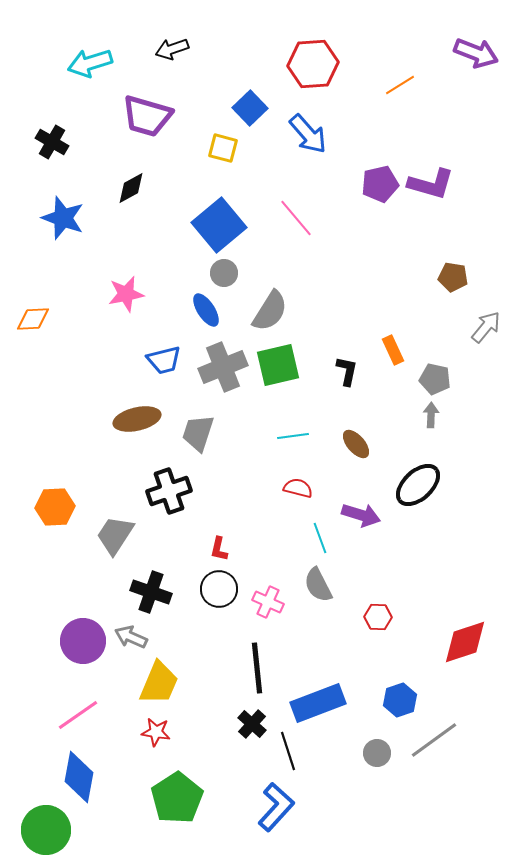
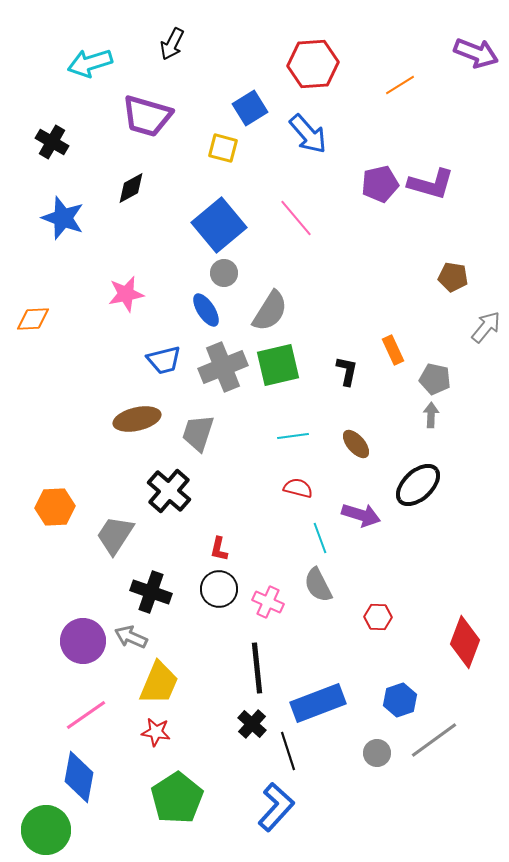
black arrow at (172, 49): moved 5 px up; rotated 44 degrees counterclockwise
blue square at (250, 108): rotated 12 degrees clockwise
black cross at (169, 491): rotated 30 degrees counterclockwise
red diamond at (465, 642): rotated 51 degrees counterclockwise
pink line at (78, 715): moved 8 px right
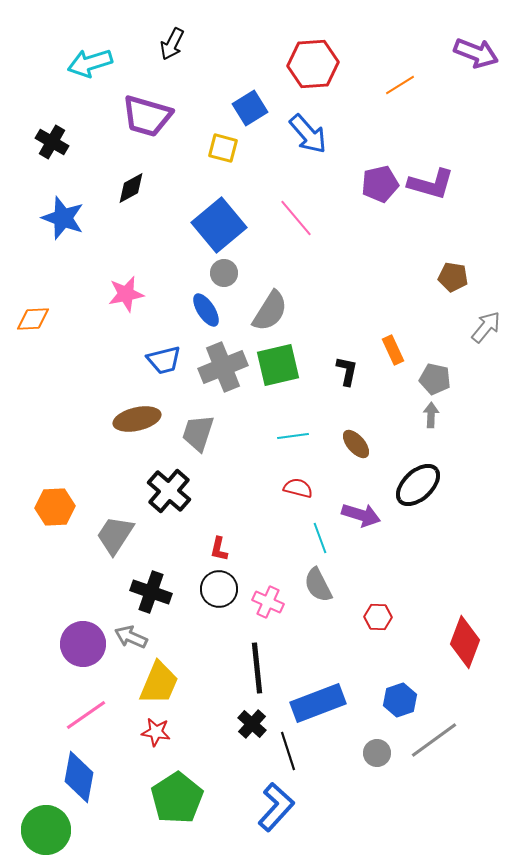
purple circle at (83, 641): moved 3 px down
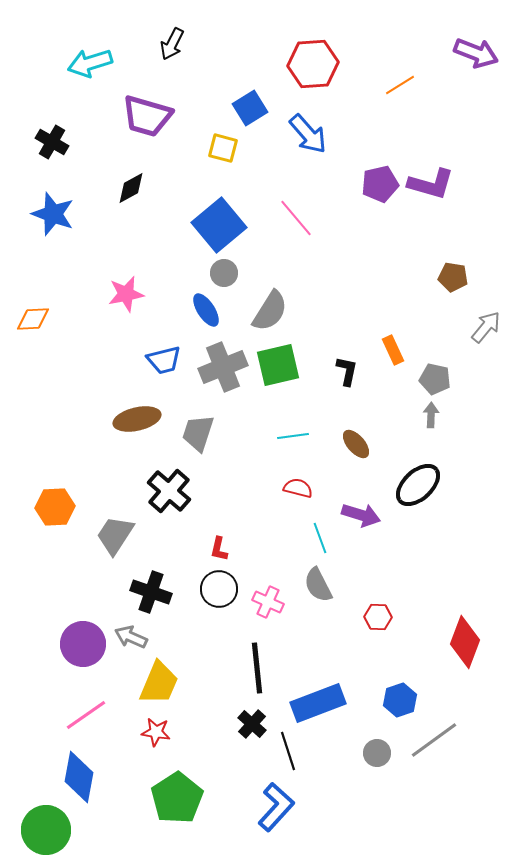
blue star at (63, 218): moved 10 px left, 4 px up
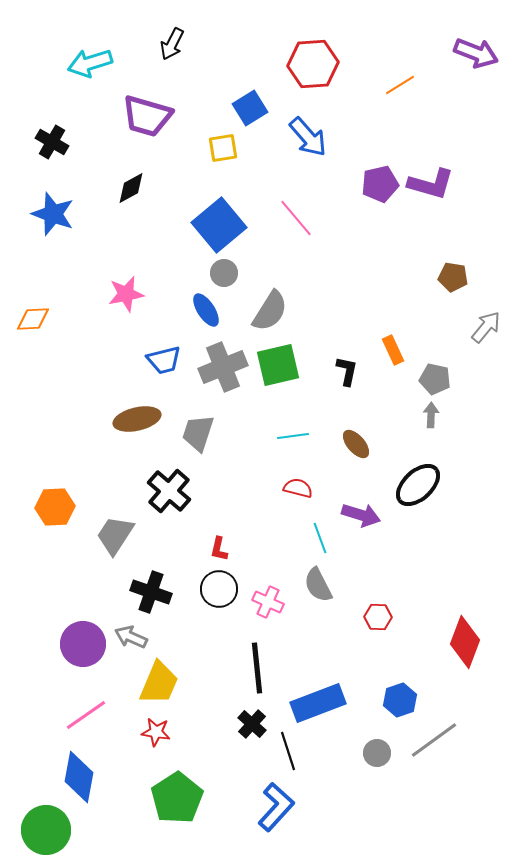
blue arrow at (308, 134): moved 3 px down
yellow square at (223, 148): rotated 24 degrees counterclockwise
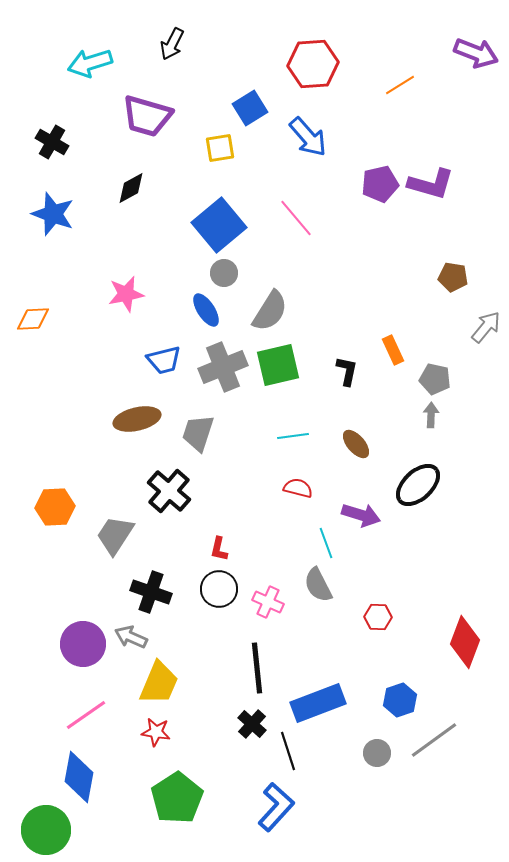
yellow square at (223, 148): moved 3 px left
cyan line at (320, 538): moved 6 px right, 5 px down
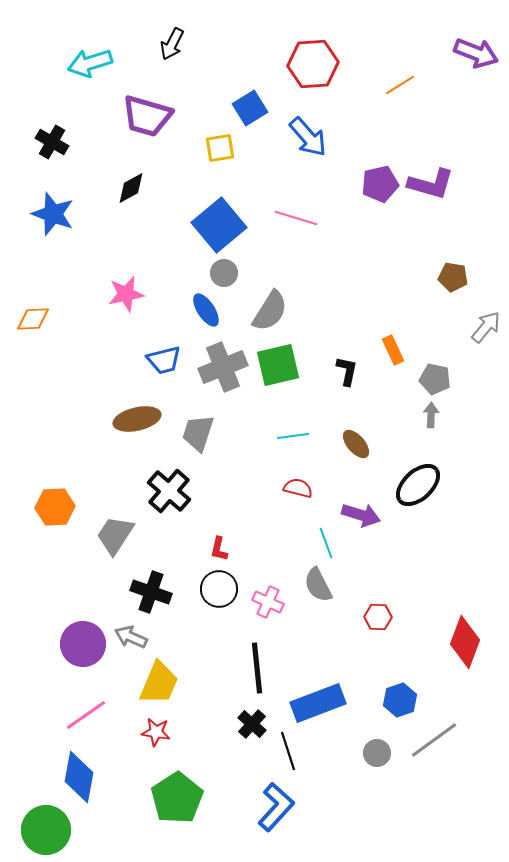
pink line at (296, 218): rotated 33 degrees counterclockwise
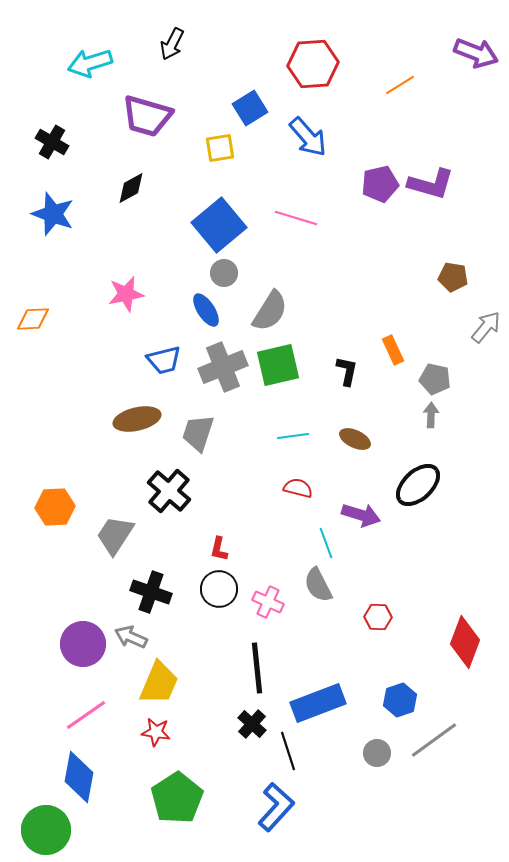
brown ellipse at (356, 444): moved 1 px left, 5 px up; rotated 24 degrees counterclockwise
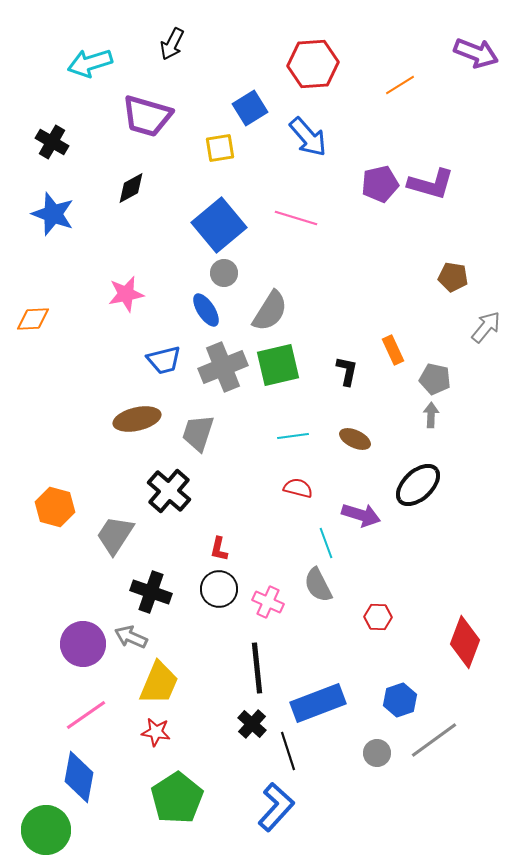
orange hexagon at (55, 507): rotated 18 degrees clockwise
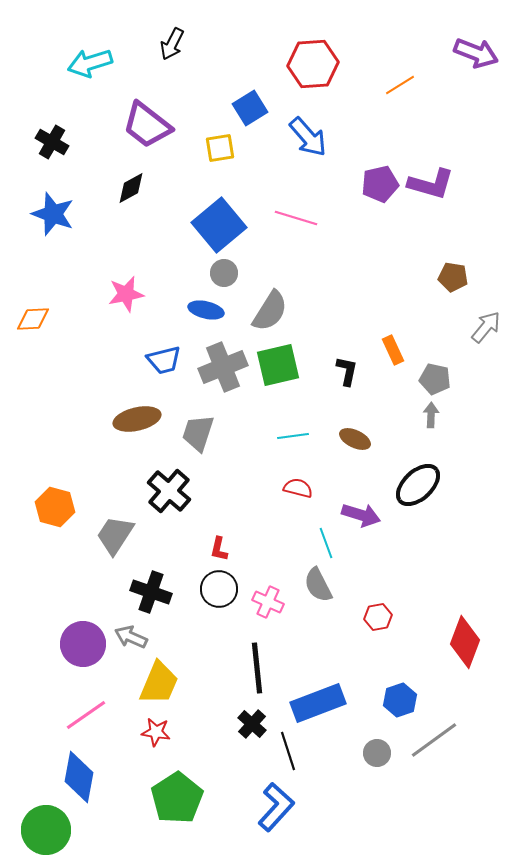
purple trapezoid at (147, 116): moved 9 px down; rotated 22 degrees clockwise
blue ellipse at (206, 310): rotated 44 degrees counterclockwise
red hexagon at (378, 617): rotated 12 degrees counterclockwise
